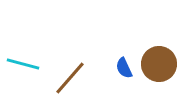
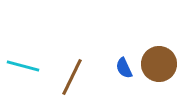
cyan line: moved 2 px down
brown line: moved 2 px right, 1 px up; rotated 15 degrees counterclockwise
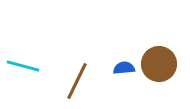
blue semicircle: rotated 110 degrees clockwise
brown line: moved 5 px right, 4 px down
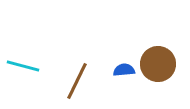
brown circle: moved 1 px left
blue semicircle: moved 2 px down
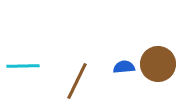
cyan line: rotated 16 degrees counterclockwise
blue semicircle: moved 3 px up
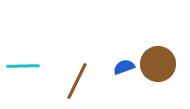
blue semicircle: rotated 15 degrees counterclockwise
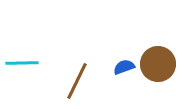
cyan line: moved 1 px left, 3 px up
